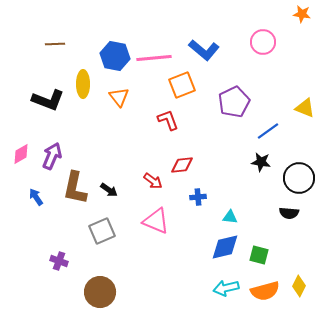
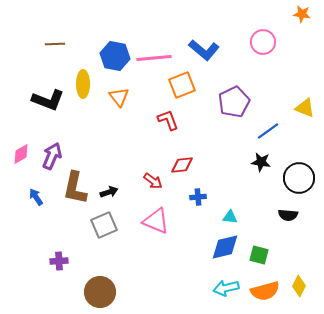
black arrow: moved 2 px down; rotated 54 degrees counterclockwise
black semicircle: moved 1 px left, 2 px down
gray square: moved 2 px right, 6 px up
purple cross: rotated 24 degrees counterclockwise
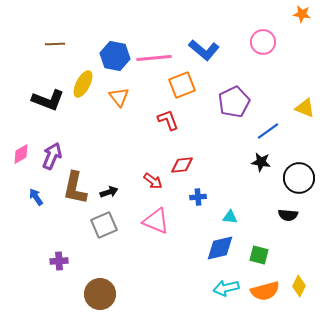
yellow ellipse: rotated 28 degrees clockwise
blue diamond: moved 5 px left, 1 px down
brown circle: moved 2 px down
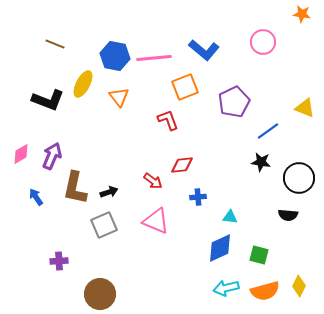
brown line: rotated 24 degrees clockwise
orange square: moved 3 px right, 2 px down
blue diamond: rotated 12 degrees counterclockwise
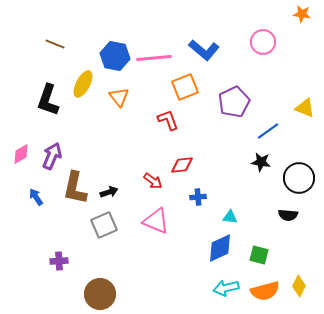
black L-shape: rotated 88 degrees clockwise
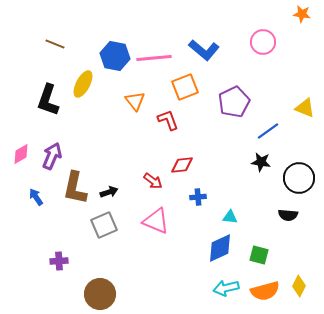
orange triangle: moved 16 px right, 4 px down
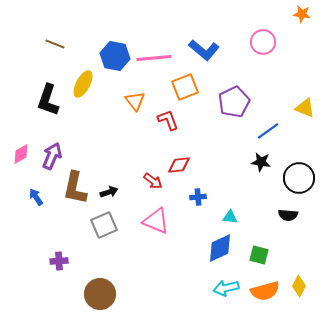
red diamond: moved 3 px left
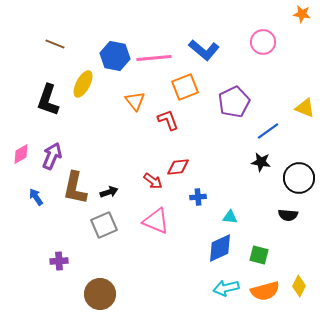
red diamond: moved 1 px left, 2 px down
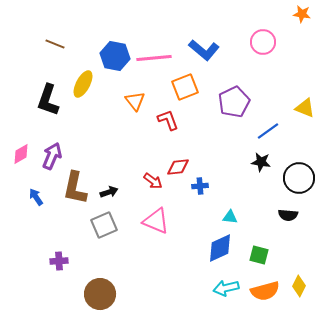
blue cross: moved 2 px right, 11 px up
